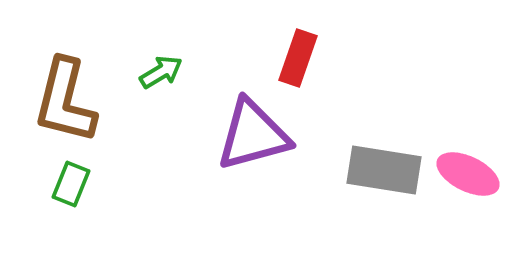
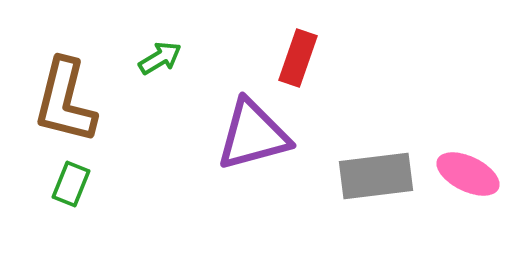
green arrow: moved 1 px left, 14 px up
gray rectangle: moved 8 px left, 6 px down; rotated 16 degrees counterclockwise
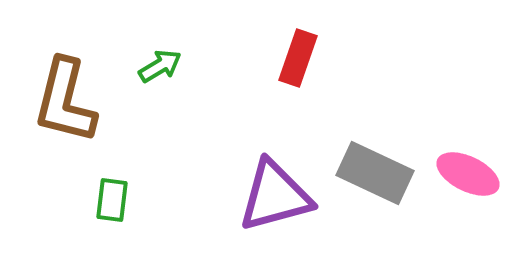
green arrow: moved 8 px down
purple triangle: moved 22 px right, 61 px down
gray rectangle: moved 1 px left, 3 px up; rotated 32 degrees clockwise
green rectangle: moved 41 px right, 16 px down; rotated 15 degrees counterclockwise
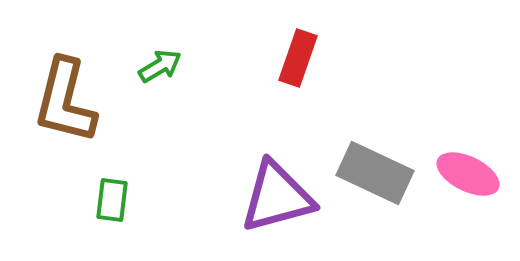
purple triangle: moved 2 px right, 1 px down
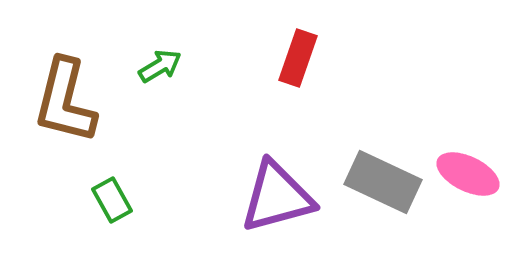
gray rectangle: moved 8 px right, 9 px down
green rectangle: rotated 36 degrees counterclockwise
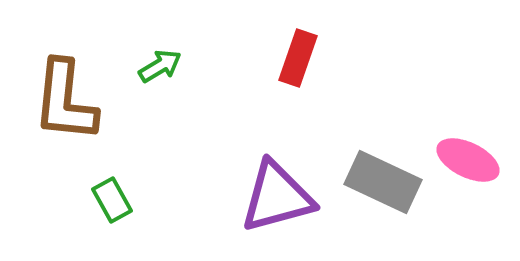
brown L-shape: rotated 8 degrees counterclockwise
pink ellipse: moved 14 px up
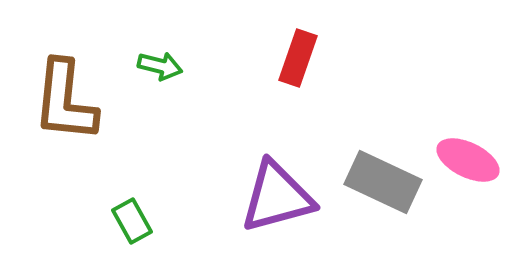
green arrow: rotated 45 degrees clockwise
green rectangle: moved 20 px right, 21 px down
